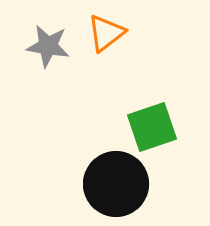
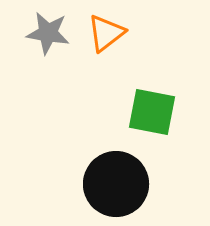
gray star: moved 13 px up
green square: moved 15 px up; rotated 30 degrees clockwise
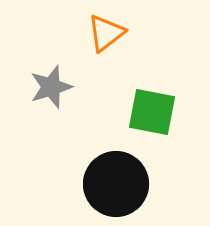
gray star: moved 3 px right, 54 px down; rotated 27 degrees counterclockwise
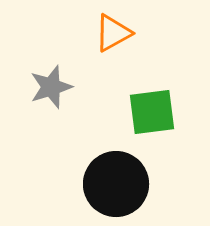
orange triangle: moved 7 px right; rotated 9 degrees clockwise
green square: rotated 18 degrees counterclockwise
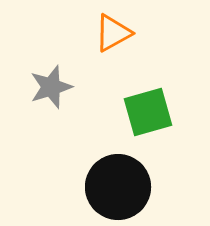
green square: moved 4 px left; rotated 9 degrees counterclockwise
black circle: moved 2 px right, 3 px down
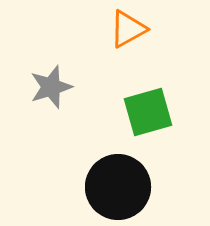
orange triangle: moved 15 px right, 4 px up
